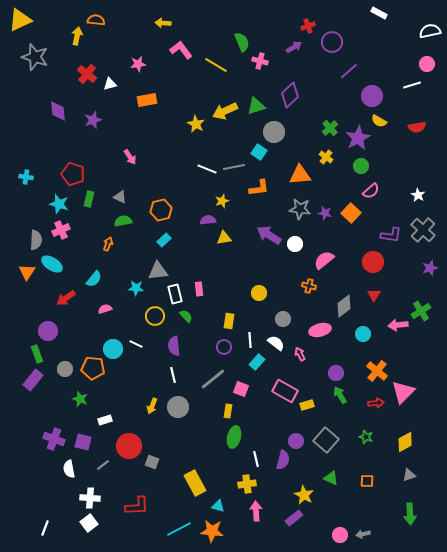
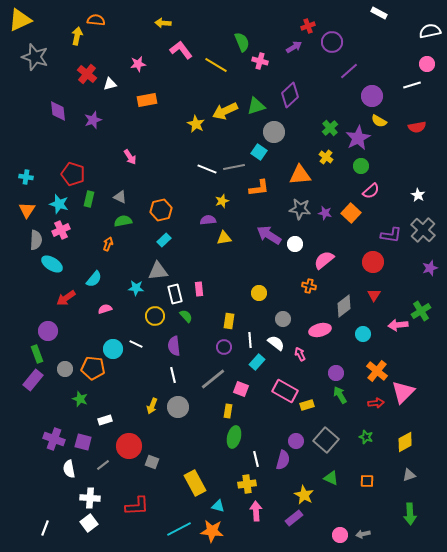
orange triangle at (27, 272): moved 62 px up
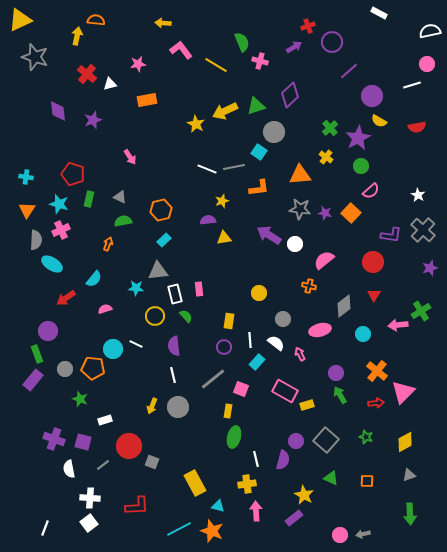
orange star at (212, 531): rotated 15 degrees clockwise
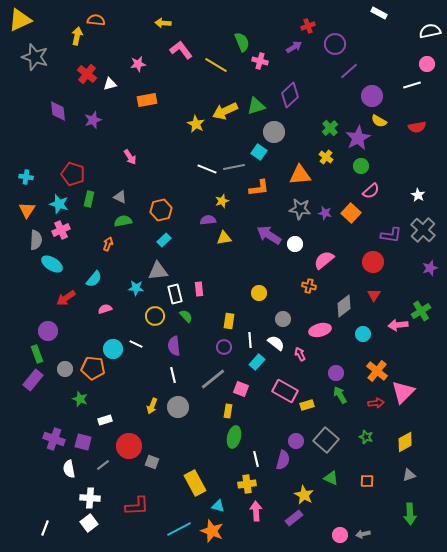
purple circle at (332, 42): moved 3 px right, 2 px down
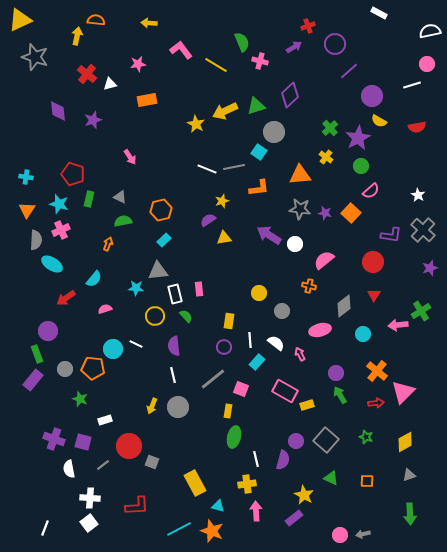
yellow arrow at (163, 23): moved 14 px left
purple semicircle at (208, 220): rotated 28 degrees counterclockwise
gray circle at (283, 319): moved 1 px left, 8 px up
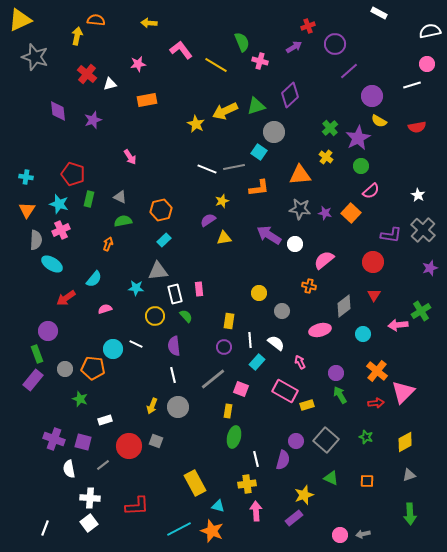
pink arrow at (300, 354): moved 8 px down
gray square at (152, 462): moved 4 px right, 21 px up
yellow star at (304, 495): rotated 24 degrees clockwise
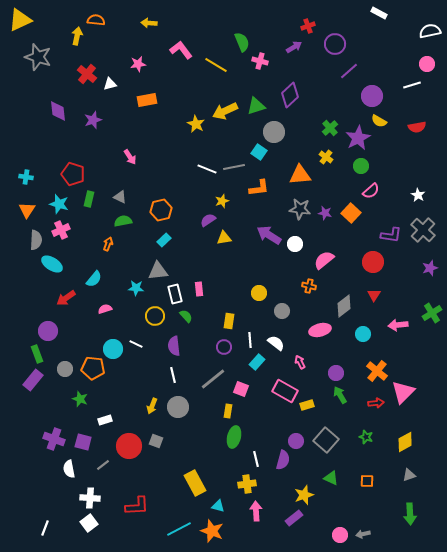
gray star at (35, 57): moved 3 px right
green cross at (421, 311): moved 11 px right, 2 px down
